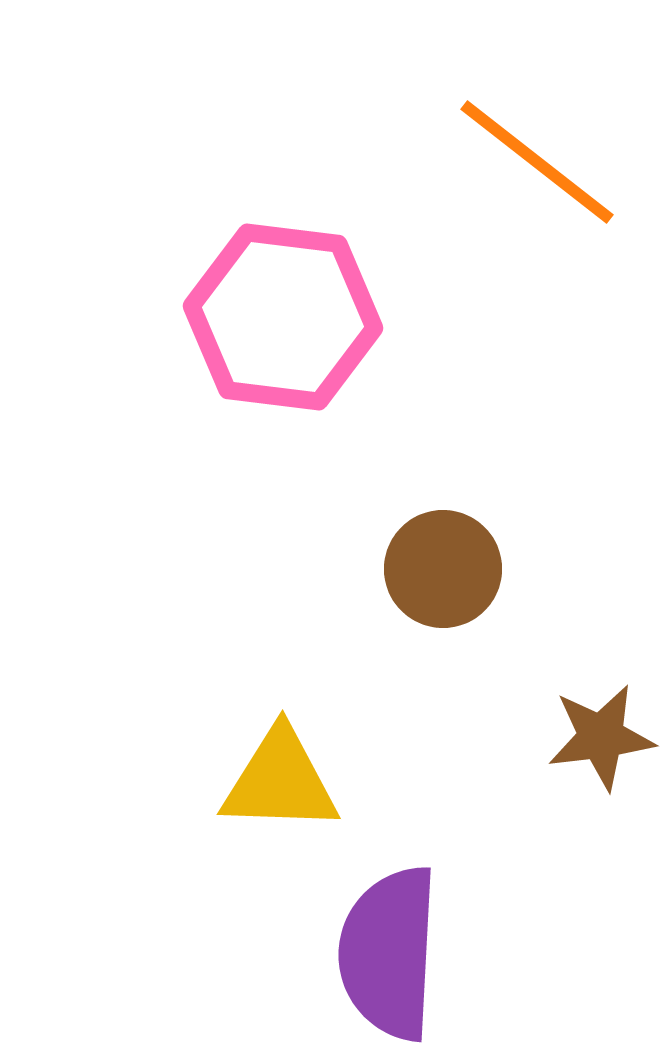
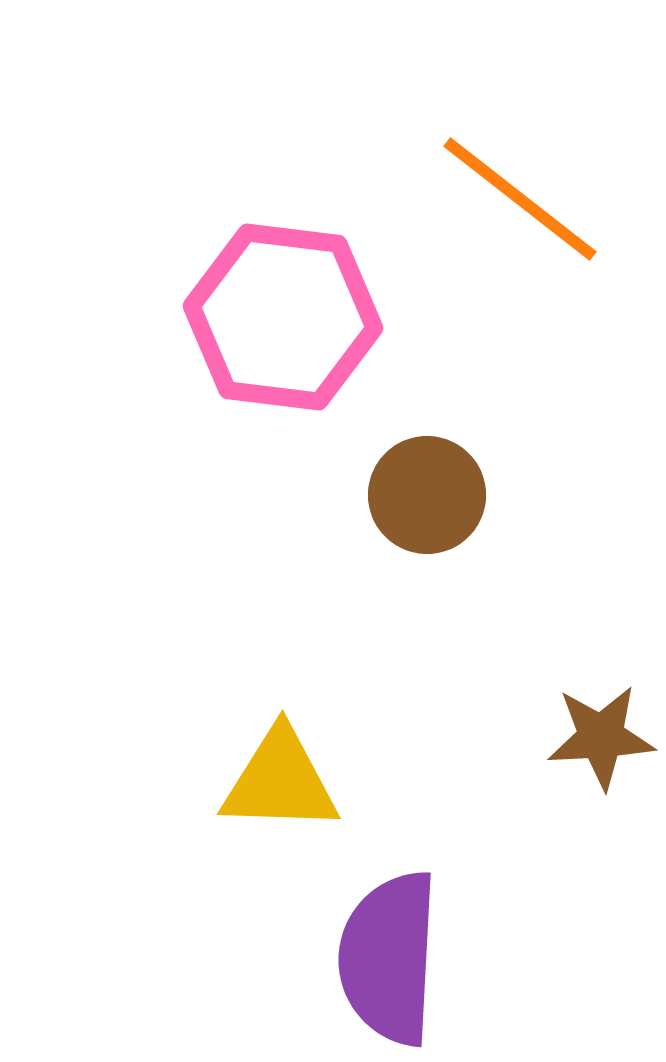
orange line: moved 17 px left, 37 px down
brown circle: moved 16 px left, 74 px up
brown star: rotated 4 degrees clockwise
purple semicircle: moved 5 px down
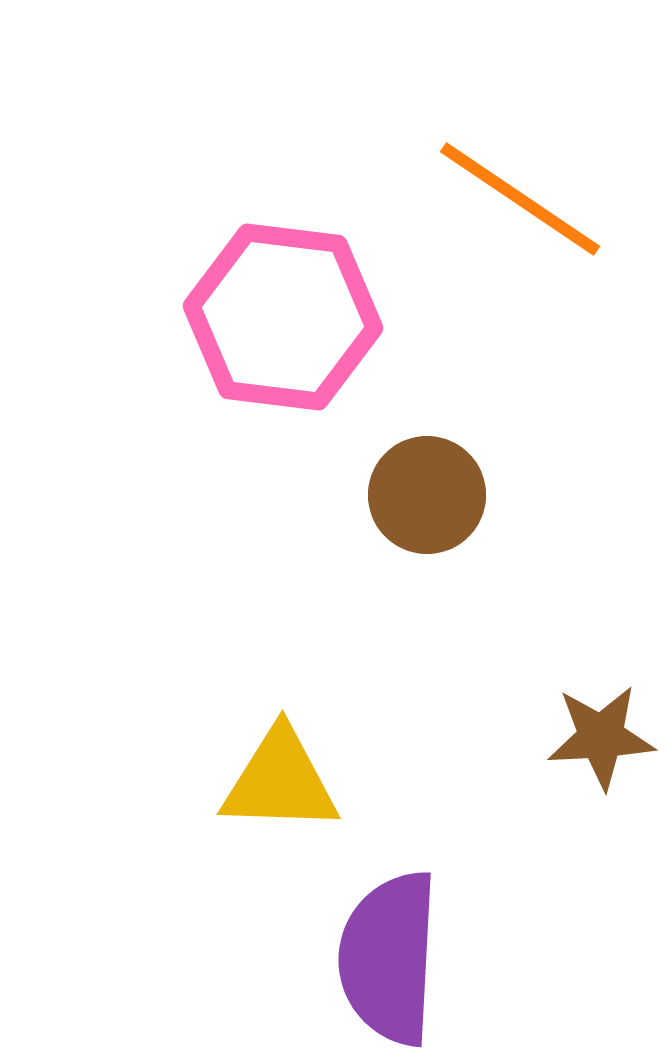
orange line: rotated 4 degrees counterclockwise
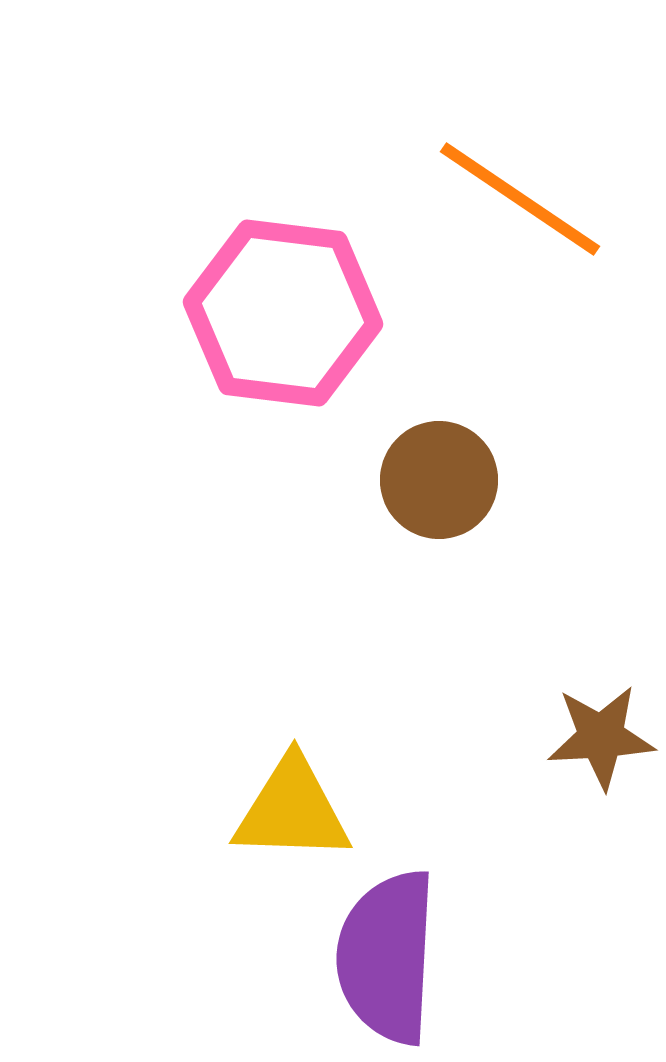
pink hexagon: moved 4 px up
brown circle: moved 12 px right, 15 px up
yellow triangle: moved 12 px right, 29 px down
purple semicircle: moved 2 px left, 1 px up
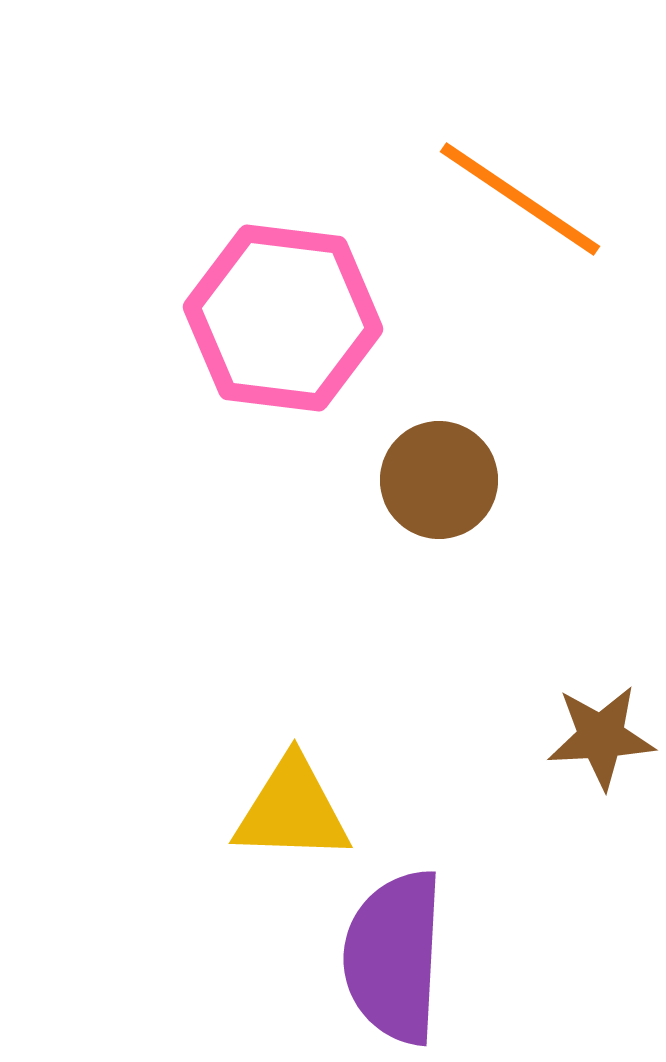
pink hexagon: moved 5 px down
purple semicircle: moved 7 px right
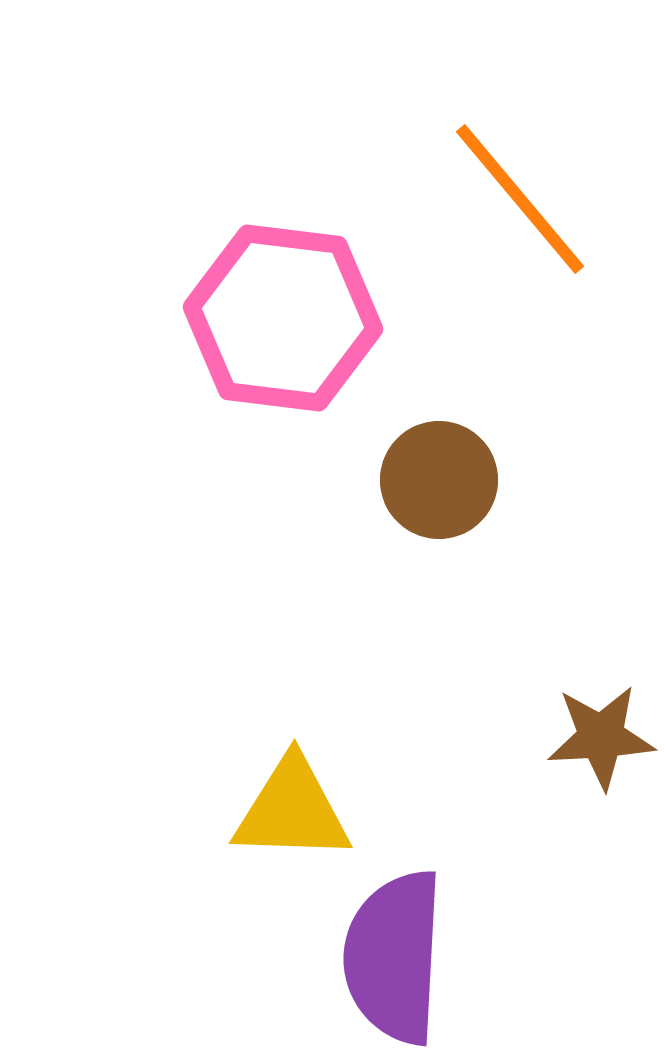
orange line: rotated 16 degrees clockwise
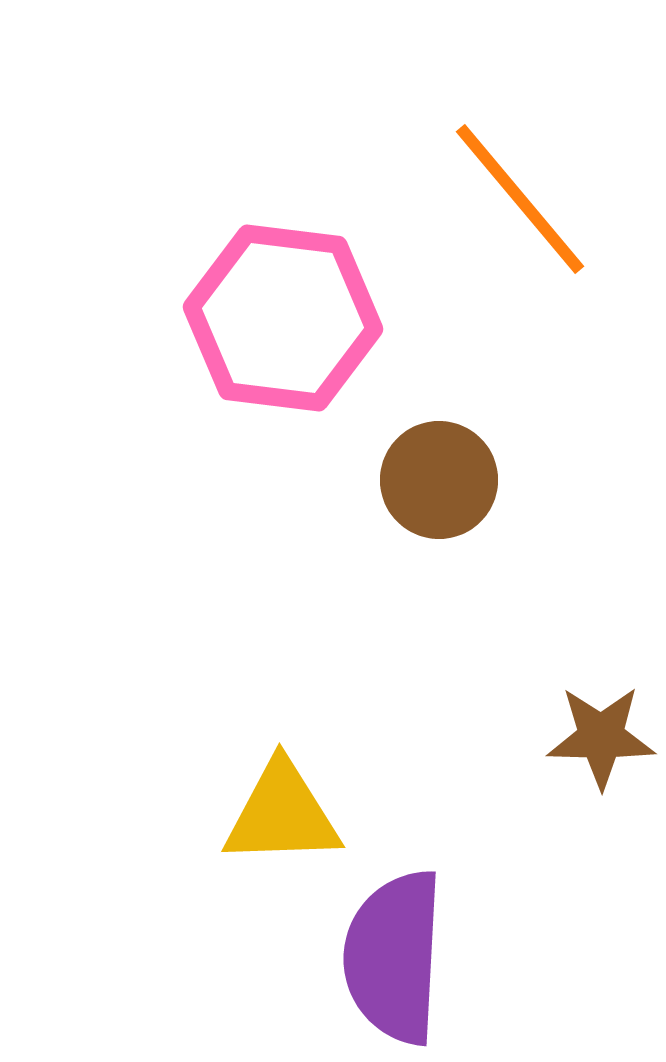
brown star: rotated 4 degrees clockwise
yellow triangle: moved 10 px left, 4 px down; rotated 4 degrees counterclockwise
